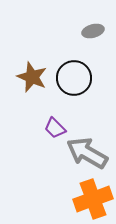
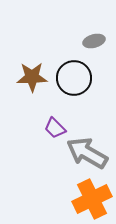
gray ellipse: moved 1 px right, 10 px down
brown star: rotated 24 degrees counterclockwise
orange cross: moved 1 px left; rotated 6 degrees counterclockwise
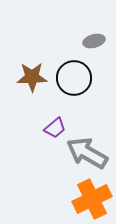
purple trapezoid: rotated 85 degrees counterclockwise
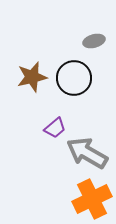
brown star: rotated 12 degrees counterclockwise
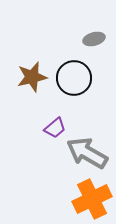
gray ellipse: moved 2 px up
